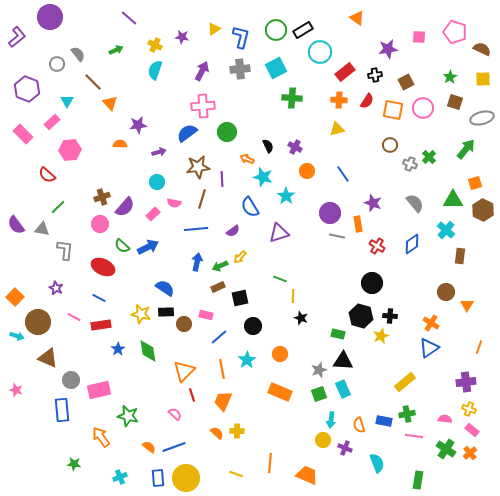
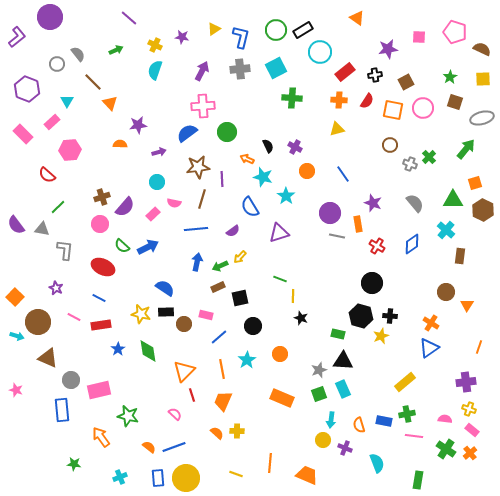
orange rectangle at (280, 392): moved 2 px right, 6 px down
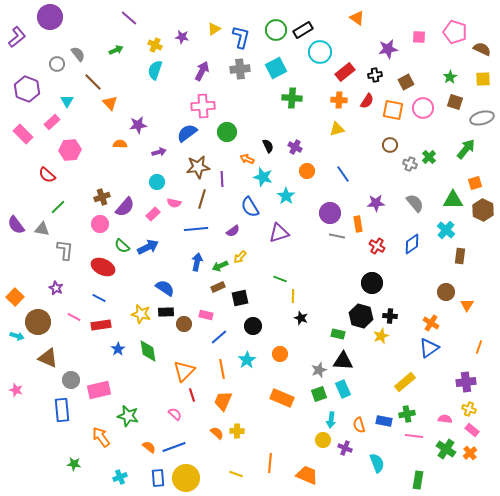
purple star at (373, 203): moved 3 px right; rotated 24 degrees counterclockwise
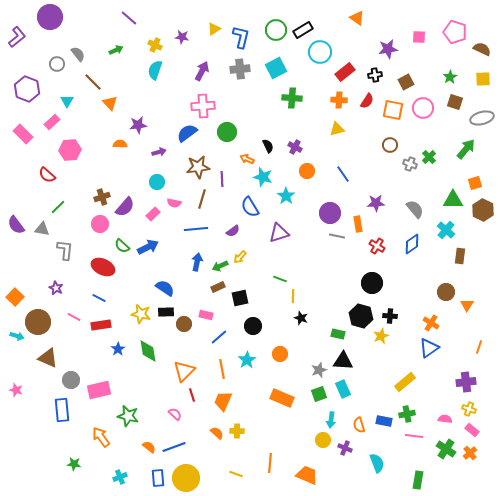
gray semicircle at (415, 203): moved 6 px down
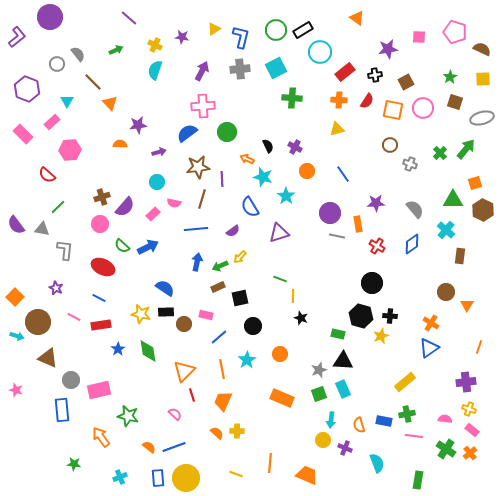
green cross at (429, 157): moved 11 px right, 4 px up
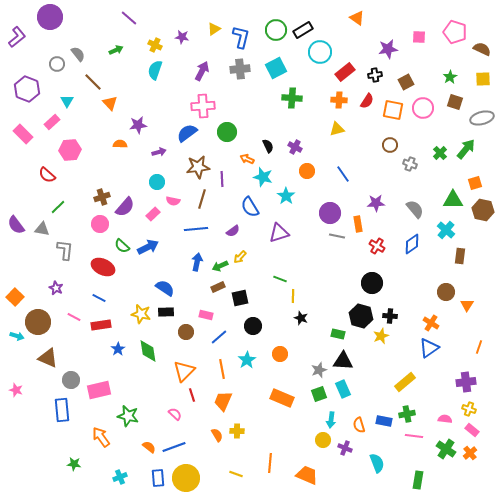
pink semicircle at (174, 203): moved 1 px left, 2 px up
brown hexagon at (483, 210): rotated 15 degrees counterclockwise
brown circle at (184, 324): moved 2 px right, 8 px down
orange semicircle at (217, 433): moved 2 px down; rotated 16 degrees clockwise
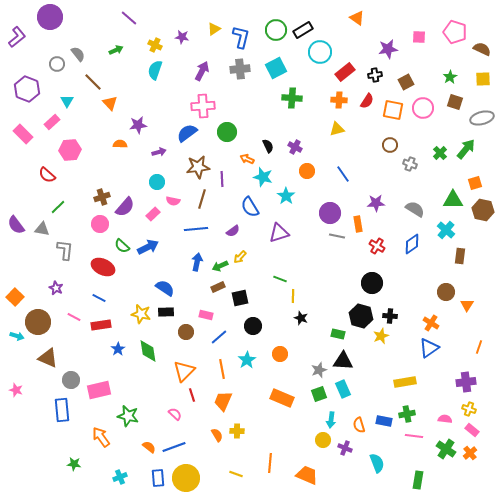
gray semicircle at (415, 209): rotated 18 degrees counterclockwise
yellow rectangle at (405, 382): rotated 30 degrees clockwise
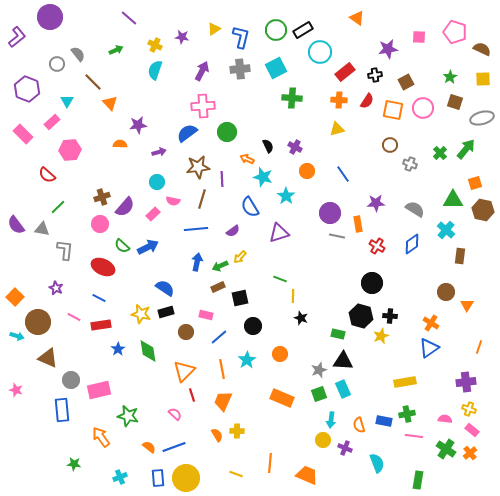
black rectangle at (166, 312): rotated 14 degrees counterclockwise
